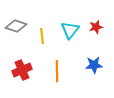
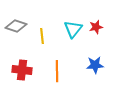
cyan triangle: moved 3 px right, 1 px up
blue star: moved 1 px right
red cross: rotated 30 degrees clockwise
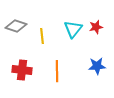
blue star: moved 2 px right, 1 px down
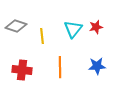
orange line: moved 3 px right, 4 px up
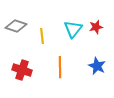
blue star: rotated 30 degrees clockwise
red cross: rotated 12 degrees clockwise
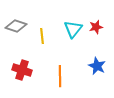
orange line: moved 9 px down
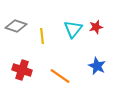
orange line: rotated 55 degrees counterclockwise
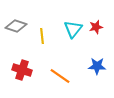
blue star: rotated 24 degrees counterclockwise
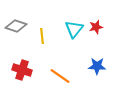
cyan triangle: moved 1 px right
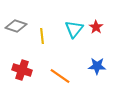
red star: rotated 24 degrees counterclockwise
